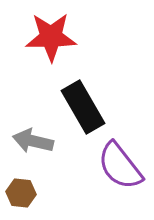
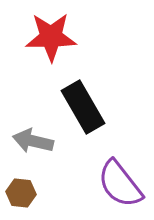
purple semicircle: moved 18 px down
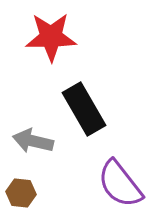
black rectangle: moved 1 px right, 2 px down
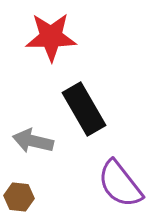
brown hexagon: moved 2 px left, 4 px down
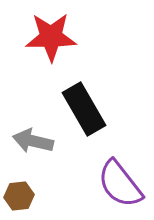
brown hexagon: moved 1 px up; rotated 12 degrees counterclockwise
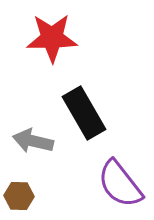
red star: moved 1 px right, 1 px down
black rectangle: moved 4 px down
brown hexagon: rotated 8 degrees clockwise
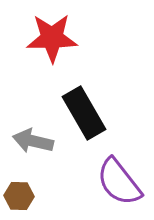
purple semicircle: moved 1 px left, 2 px up
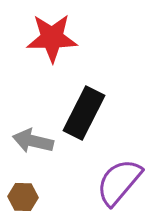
black rectangle: rotated 57 degrees clockwise
purple semicircle: rotated 78 degrees clockwise
brown hexagon: moved 4 px right, 1 px down
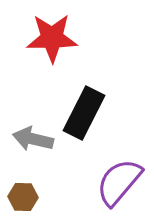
gray arrow: moved 2 px up
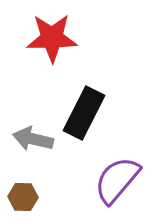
purple semicircle: moved 2 px left, 2 px up
